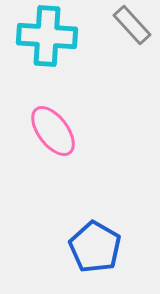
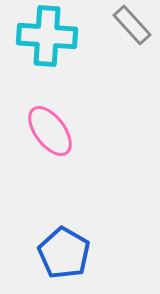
pink ellipse: moved 3 px left
blue pentagon: moved 31 px left, 6 px down
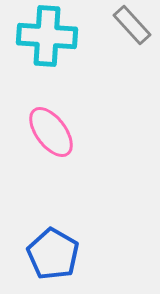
pink ellipse: moved 1 px right, 1 px down
blue pentagon: moved 11 px left, 1 px down
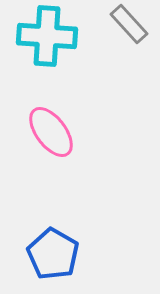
gray rectangle: moved 3 px left, 1 px up
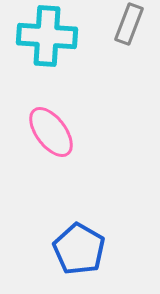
gray rectangle: rotated 63 degrees clockwise
blue pentagon: moved 26 px right, 5 px up
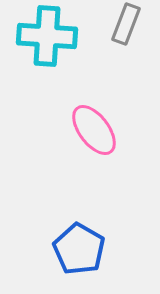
gray rectangle: moved 3 px left
pink ellipse: moved 43 px right, 2 px up
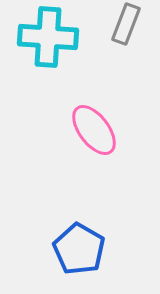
cyan cross: moved 1 px right, 1 px down
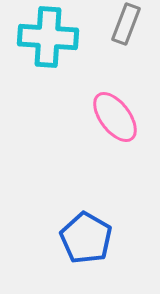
pink ellipse: moved 21 px right, 13 px up
blue pentagon: moved 7 px right, 11 px up
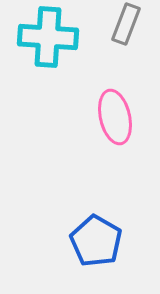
pink ellipse: rotated 24 degrees clockwise
blue pentagon: moved 10 px right, 3 px down
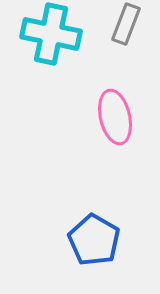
cyan cross: moved 3 px right, 3 px up; rotated 8 degrees clockwise
blue pentagon: moved 2 px left, 1 px up
